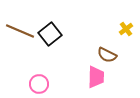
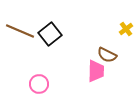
pink trapezoid: moved 6 px up
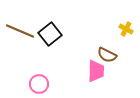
yellow cross: rotated 24 degrees counterclockwise
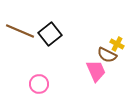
yellow cross: moved 9 px left, 15 px down
pink trapezoid: rotated 25 degrees counterclockwise
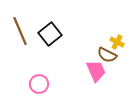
brown line: rotated 44 degrees clockwise
yellow cross: moved 2 px up
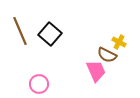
black square: rotated 10 degrees counterclockwise
yellow cross: moved 2 px right
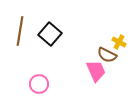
brown line: rotated 32 degrees clockwise
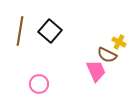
black square: moved 3 px up
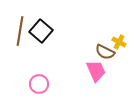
black square: moved 9 px left
brown semicircle: moved 2 px left, 3 px up
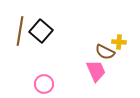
yellow cross: rotated 24 degrees counterclockwise
pink circle: moved 5 px right
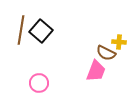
brown line: moved 1 px right, 1 px up
brown semicircle: moved 1 px right, 1 px down
pink trapezoid: rotated 45 degrees clockwise
pink circle: moved 5 px left, 1 px up
